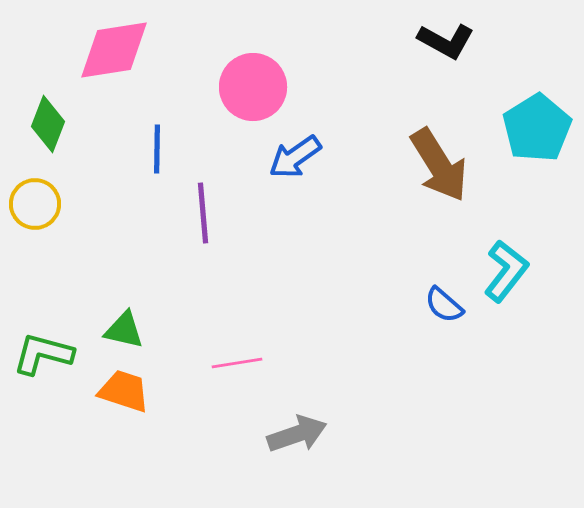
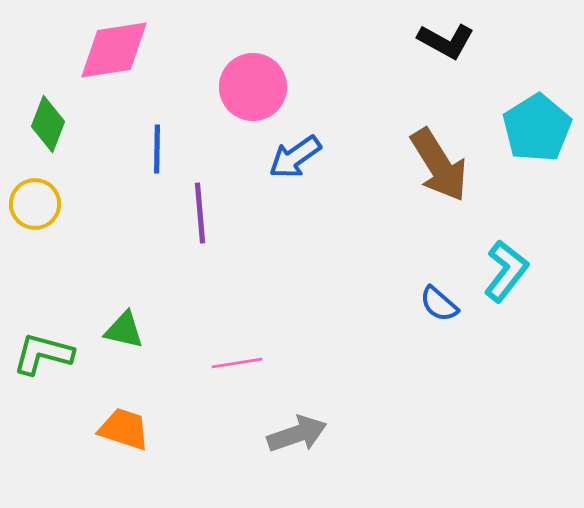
purple line: moved 3 px left
blue semicircle: moved 5 px left, 1 px up
orange trapezoid: moved 38 px down
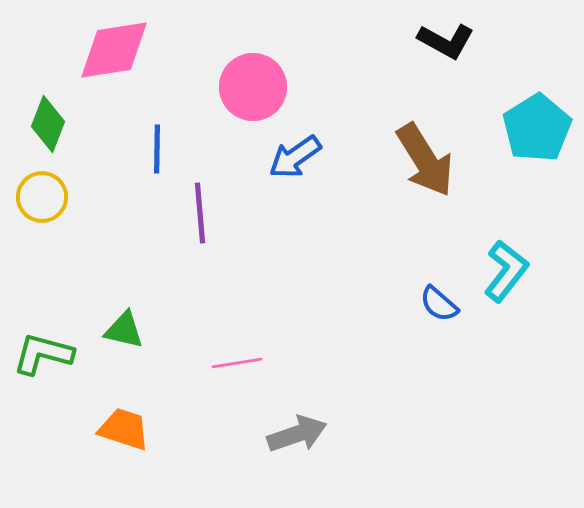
brown arrow: moved 14 px left, 5 px up
yellow circle: moved 7 px right, 7 px up
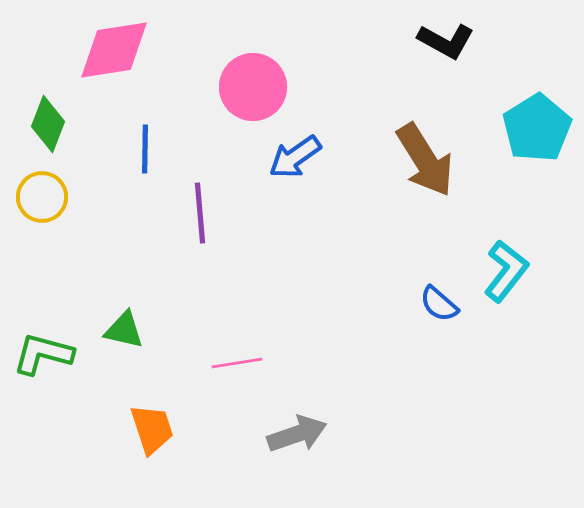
blue line: moved 12 px left
orange trapezoid: moved 28 px right; rotated 54 degrees clockwise
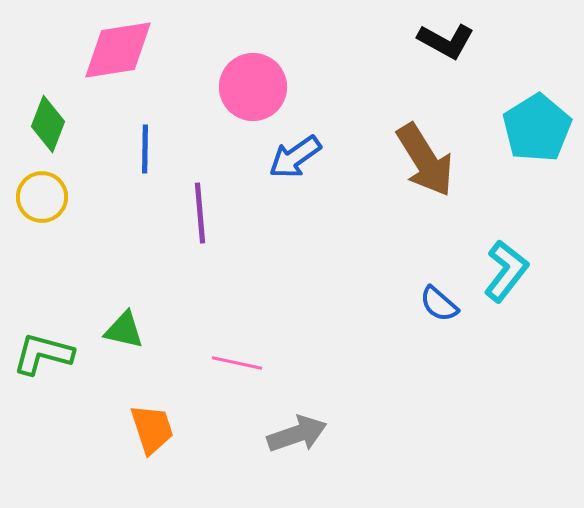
pink diamond: moved 4 px right
pink line: rotated 21 degrees clockwise
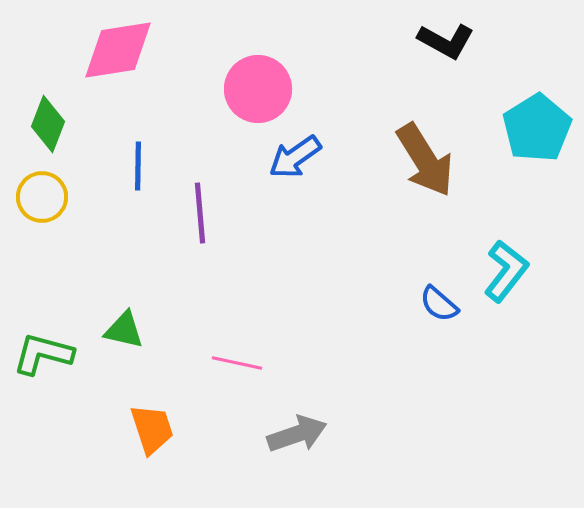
pink circle: moved 5 px right, 2 px down
blue line: moved 7 px left, 17 px down
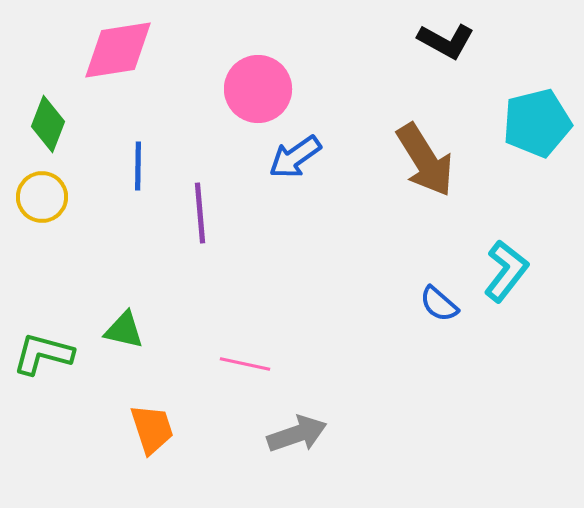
cyan pentagon: moved 5 px up; rotated 18 degrees clockwise
pink line: moved 8 px right, 1 px down
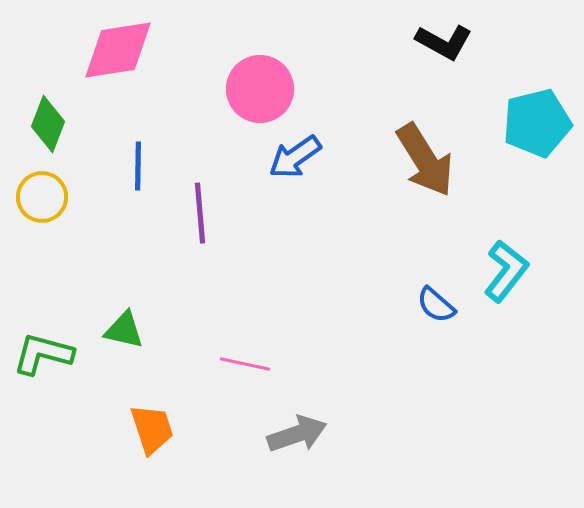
black L-shape: moved 2 px left, 1 px down
pink circle: moved 2 px right
blue semicircle: moved 3 px left, 1 px down
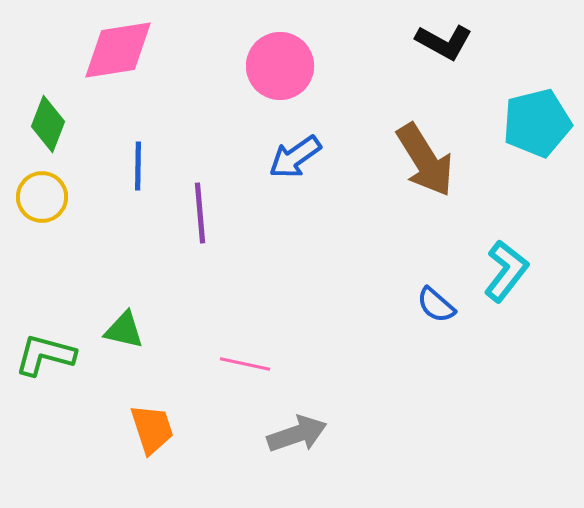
pink circle: moved 20 px right, 23 px up
green L-shape: moved 2 px right, 1 px down
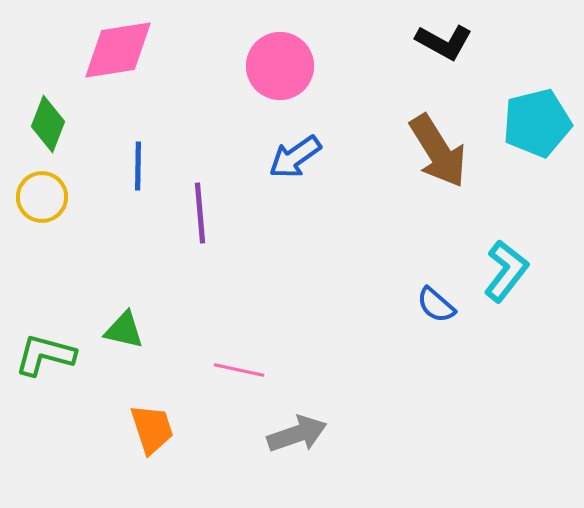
brown arrow: moved 13 px right, 9 px up
pink line: moved 6 px left, 6 px down
